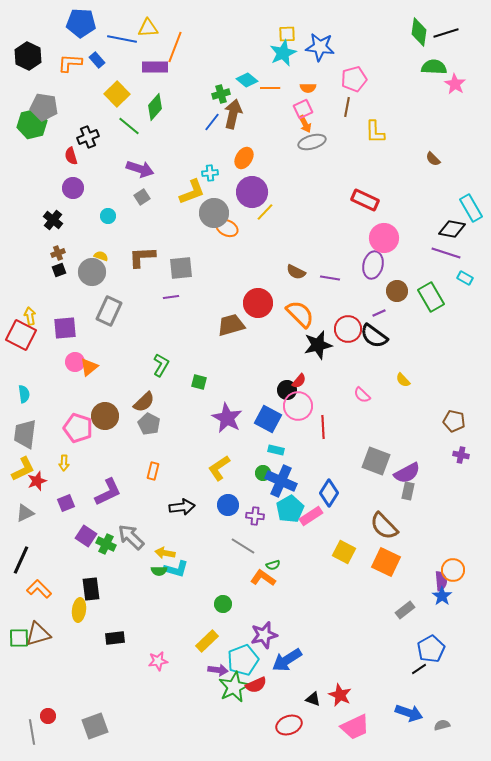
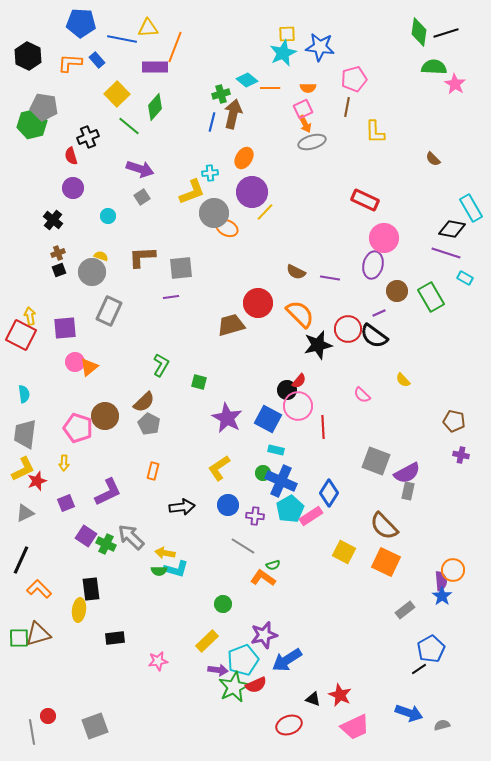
blue line at (212, 122): rotated 24 degrees counterclockwise
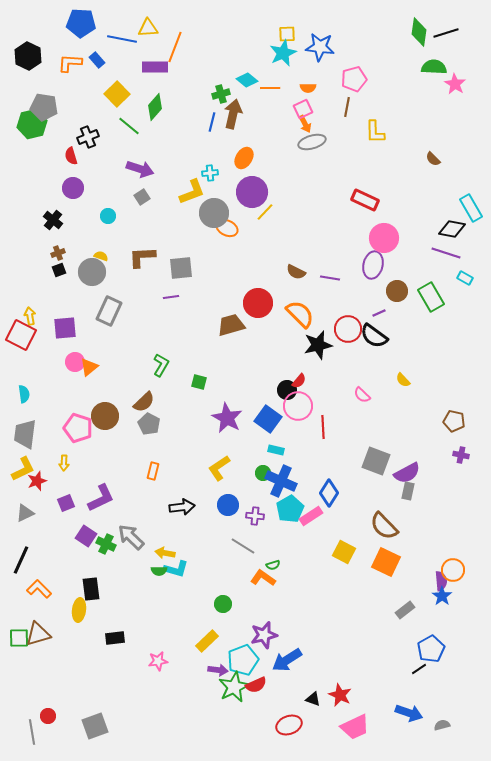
blue square at (268, 419): rotated 8 degrees clockwise
purple L-shape at (108, 492): moved 7 px left, 6 px down
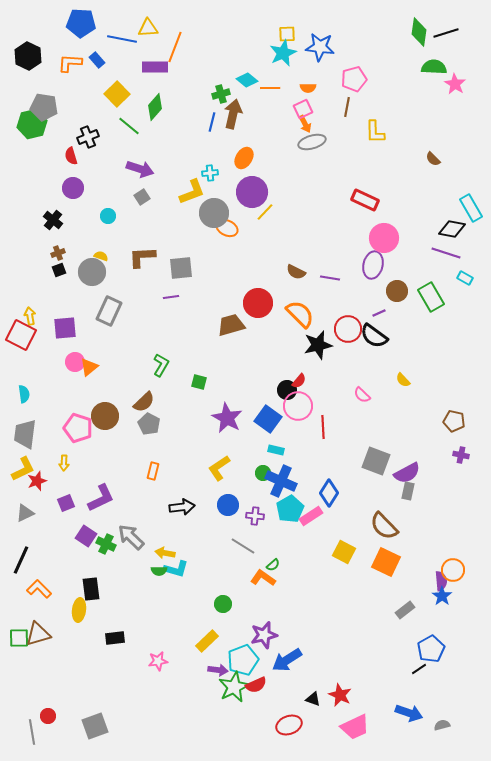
green semicircle at (273, 565): rotated 24 degrees counterclockwise
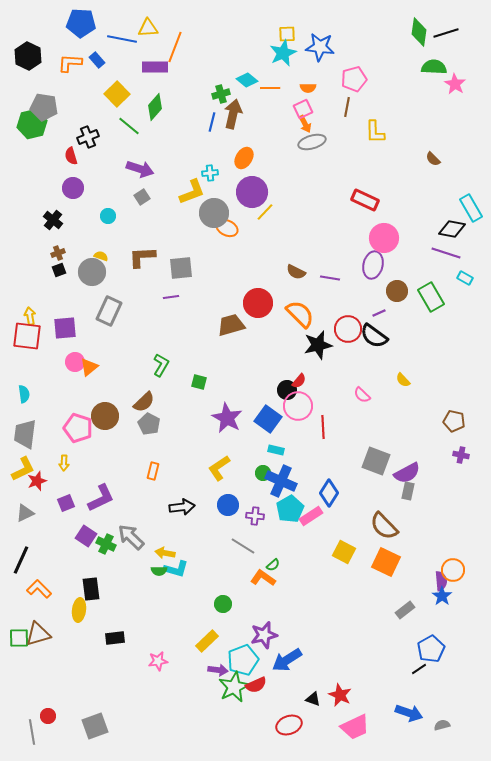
red square at (21, 335): moved 6 px right, 1 px down; rotated 20 degrees counterclockwise
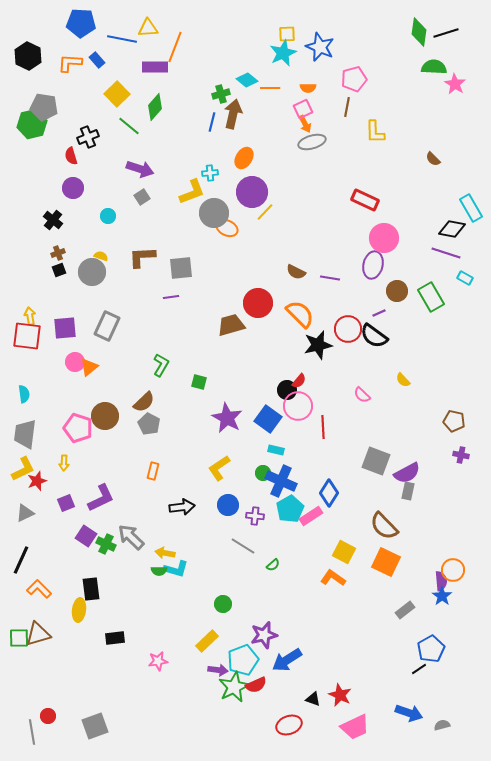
blue star at (320, 47): rotated 16 degrees clockwise
gray rectangle at (109, 311): moved 2 px left, 15 px down
orange L-shape at (263, 578): moved 70 px right
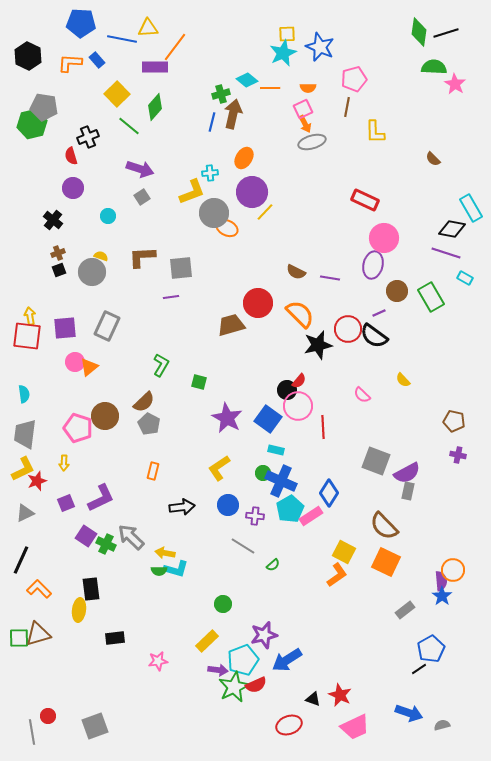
orange line at (175, 47): rotated 16 degrees clockwise
purple cross at (461, 455): moved 3 px left
orange L-shape at (333, 578): moved 4 px right, 3 px up; rotated 110 degrees clockwise
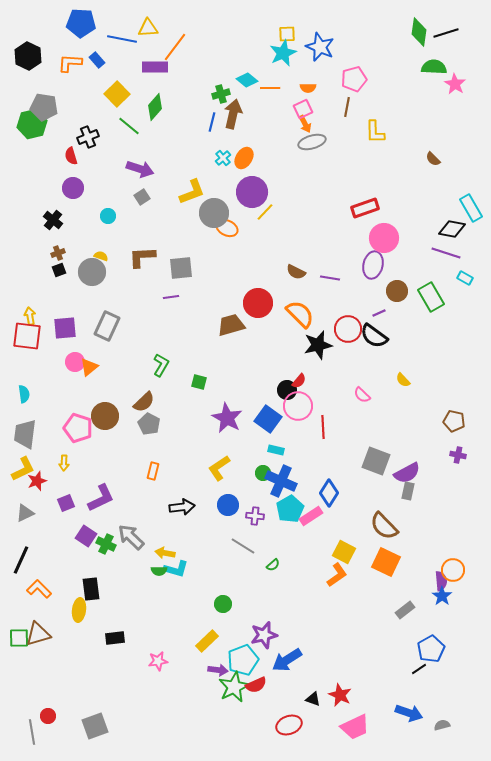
cyan cross at (210, 173): moved 13 px right, 15 px up; rotated 35 degrees counterclockwise
red rectangle at (365, 200): moved 8 px down; rotated 44 degrees counterclockwise
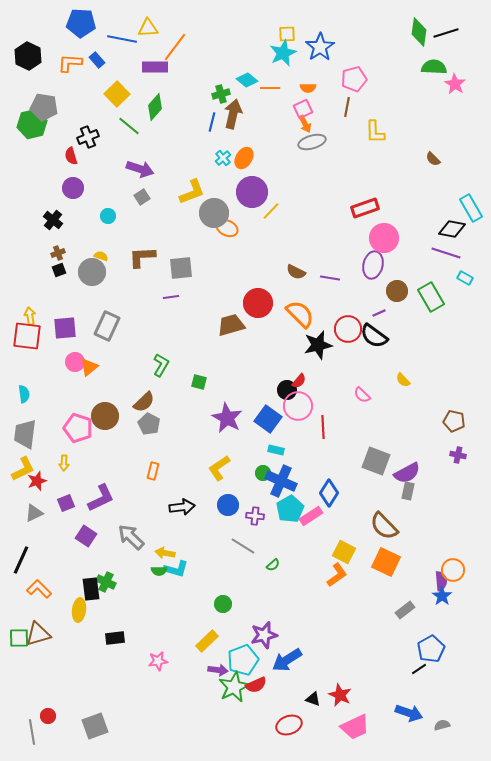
blue star at (320, 47): rotated 16 degrees clockwise
yellow line at (265, 212): moved 6 px right, 1 px up
gray triangle at (25, 513): moved 9 px right
green cross at (106, 544): moved 38 px down
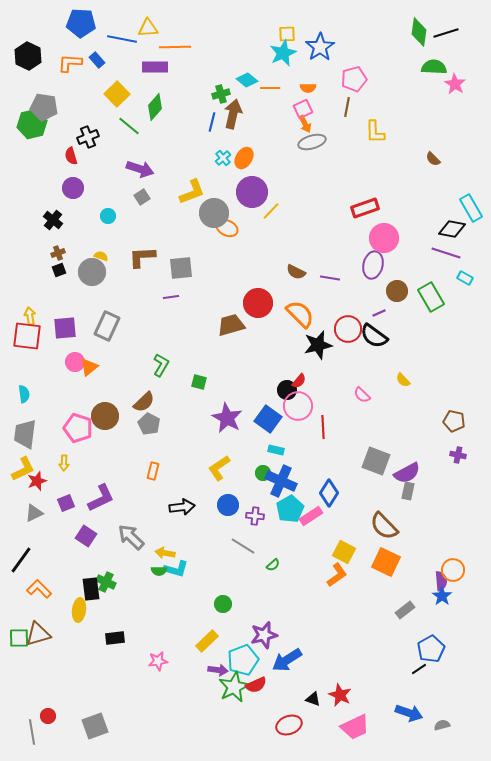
orange line at (175, 47): rotated 52 degrees clockwise
black line at (21, 560): rotated 12 degrees clockwise
